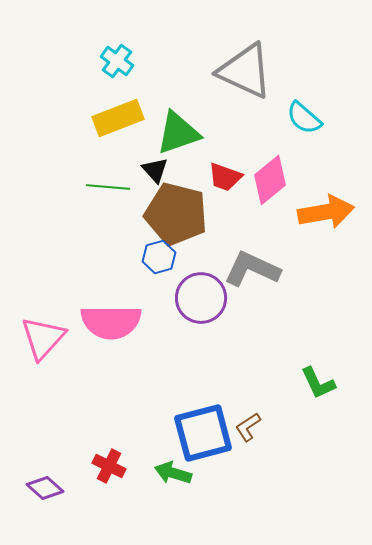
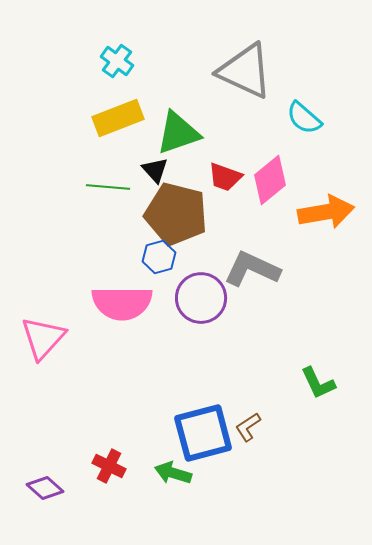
pink semicircle: moved 11 px right, 19 px up
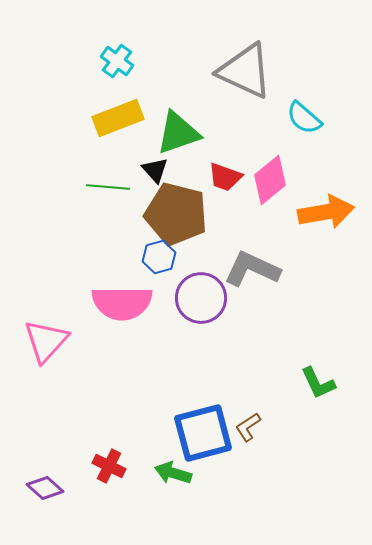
pink triangle: moved 3 px right, 3 px down
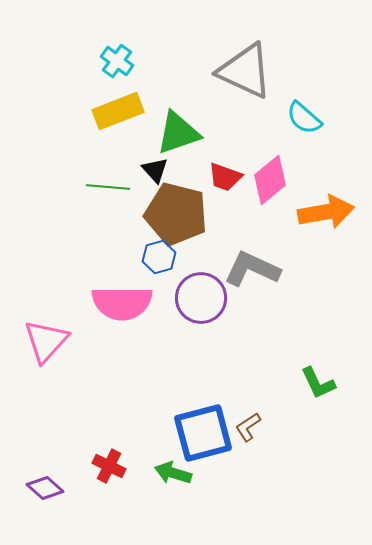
yellow rectangle: moved 7 px up
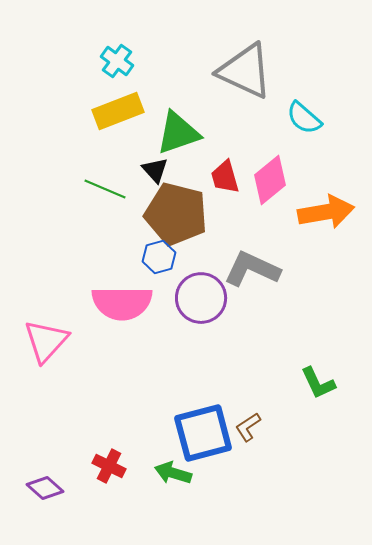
red trapezoid: rotated 54 degrees clockwise
green line: moved 3 px left, 2 px down; rotated 18 degrees clockwise
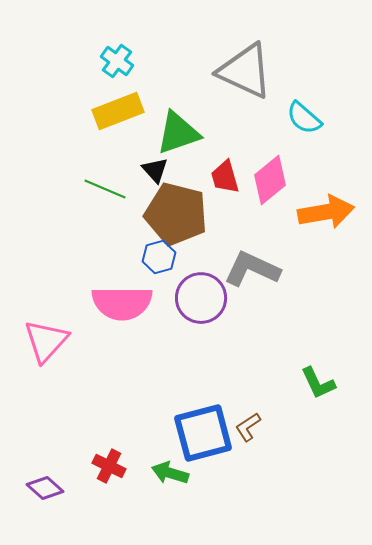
green arrow: moved 3 px left
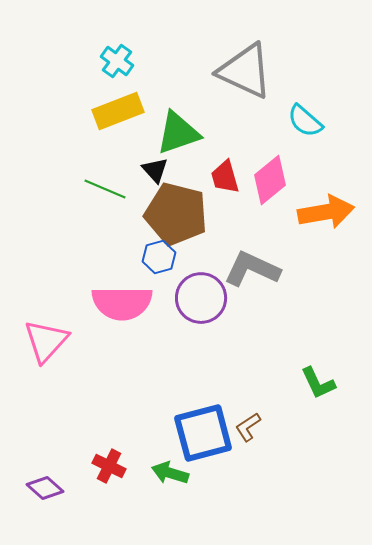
cyan semicircle: moved 1 px right, 3 px down
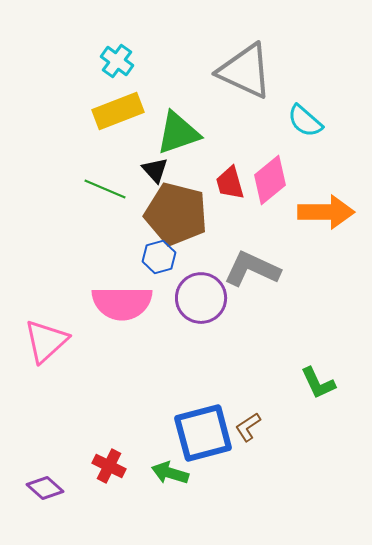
red trapezoid: moved 5 px right, 6 px down
orange arrow: rotated 10 degrees clockwise
pink triangle: rotated 6 degrees clockwise
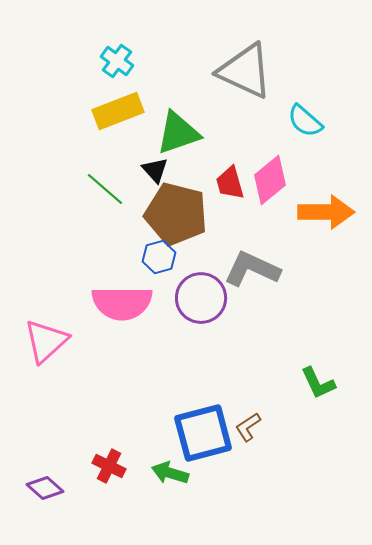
green line: rotated 18 degrees clockwise
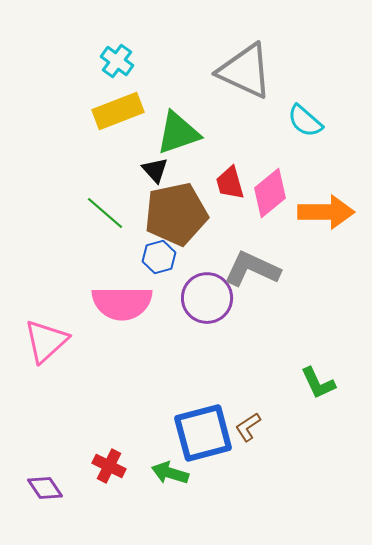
pink diamond: moved 13 px down
green line: moved 24 px down
brown pentagon: rotated 26 degrees counterclockwise
purple circle: moved 6 px right
purple diamond: rotated 15 degrees clockwise
